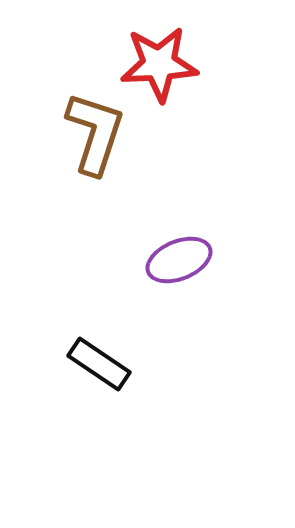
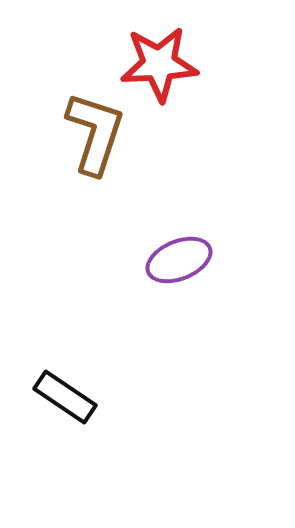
black rectangle: moved 34 px left, 33 px down
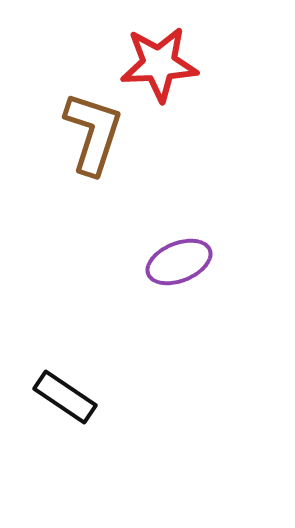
brown L-shape: moved 2 px left
purple ellipse: moved 2 px down
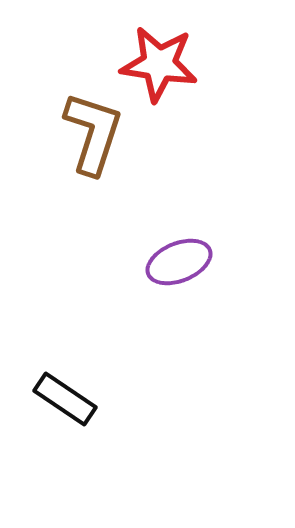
red star: rotated 12 degrees clockwise
black rectangle: moved 2 px down
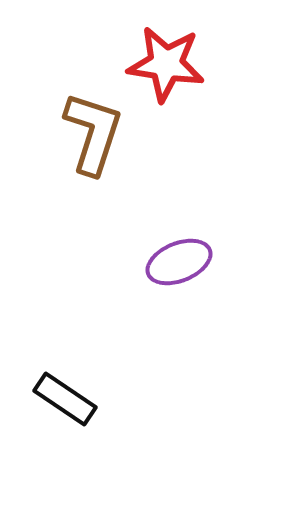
red star: moved 7 px right
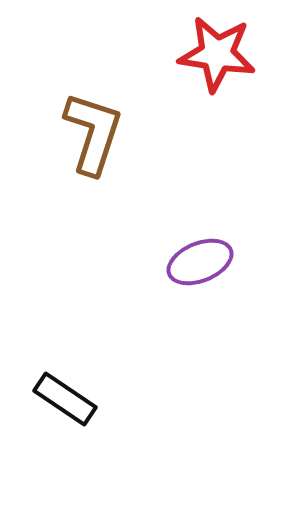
red star: moved 51 px right, 10 px up
purple ellipse: moved 21 px right
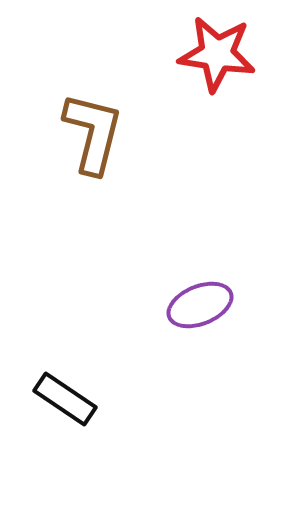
brown L-shape: rotated 4 degrees counterclockwise
purple ellipse: moved 43 px down
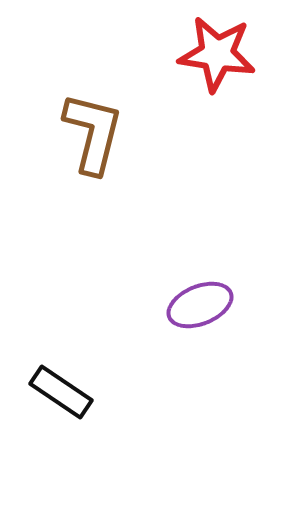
black rectangle: moved 4 px left, 7 px up
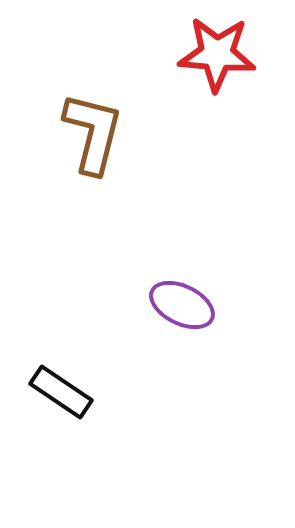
red star: rotated 4 degrees counterclockwise
purple ellipse: moved 18 px left; rotated 48 degrees clockwise
